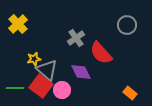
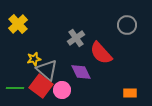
orange rectangle: rotated 40 degrees counterclockwise
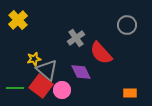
yellow cross: moved 4 px up
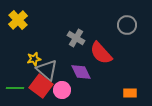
gray cross: rotated 24 degrees counterclockwise
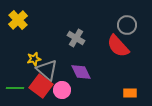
red semicircle: moved 17 px right, 7 px up
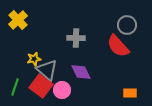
gray cross: rotated 30 degrees counterclockwise
green line: moved 1 px up; rotated 72 degrees counterclockwise
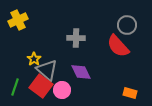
yellow cross: rotated 18 degrees clockwise
yellow star: rotated 24 degrees counterclockwise
orange rectangle: rotated 16 degrees clockwise
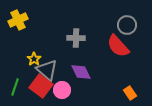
orange rectangle: rotated 40 degrees clockwise
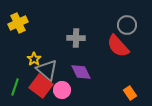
yellow cross: moved 3 px down
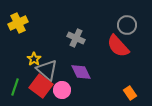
gray cross: rotated 24 degrees clockwise
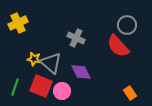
yellow star: rotated 24 degrees counterclockwise
gray triangle: moved 4 px right, 7 px up
red square: rotated 15 degrees counterclockwise
pink circle: moved 1 px down
